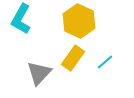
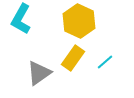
gray triangle: rotated 12 degrees clockwise
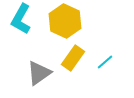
yellow hexagon: moved 14 px left
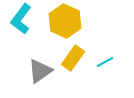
cyan L-shape: rotated 8 degrees clockwise
cyan line: rotated 12 degrees clockwise
gray triangle: moved 1 px right, 2 px up
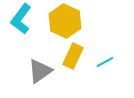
yellow rectangle: moved 2 px up; rotated 10 degrees counterclockwise
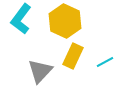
gray triangle: rotated 12 degrees counterclockwise
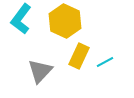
yellow rectangle: moved 6 px right
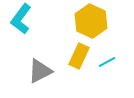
yellow hexagon: moved 26 px right
cyan line: moved 2 px right
gray triangle: rotated 20 degrees clockwise
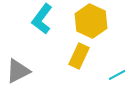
cyan L-shape: moved 21 px right
cyan line: moved 10 px right, 13 px down
gray triangle: moved 22 px left
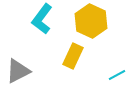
yellow rectangle: moved 6 px left
